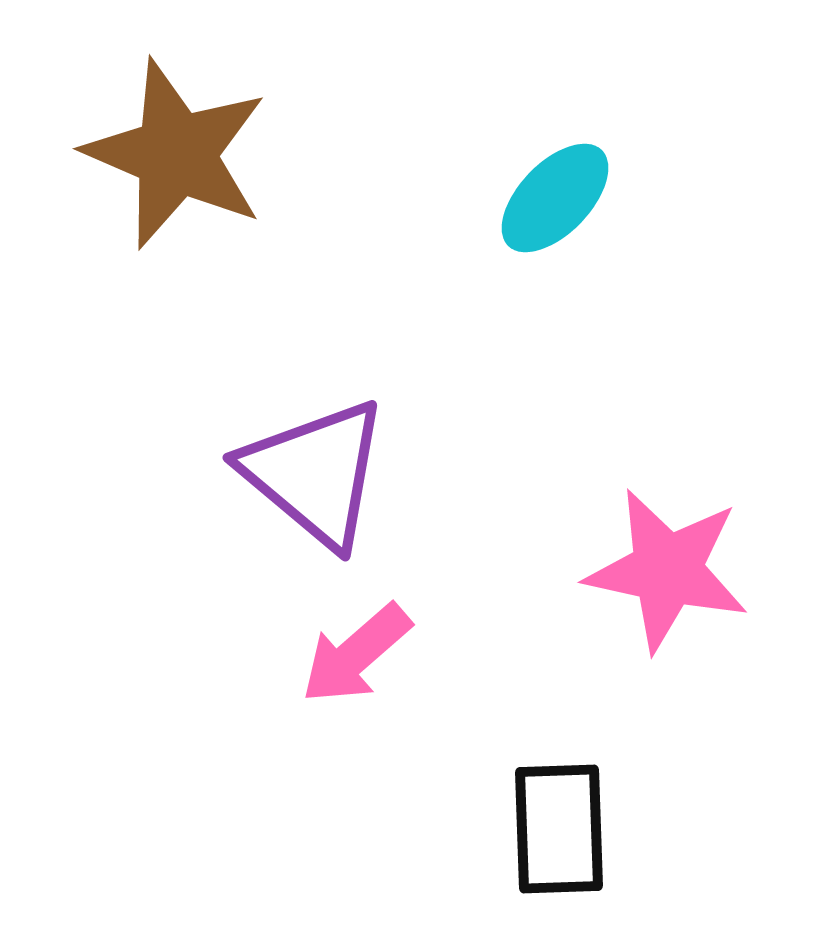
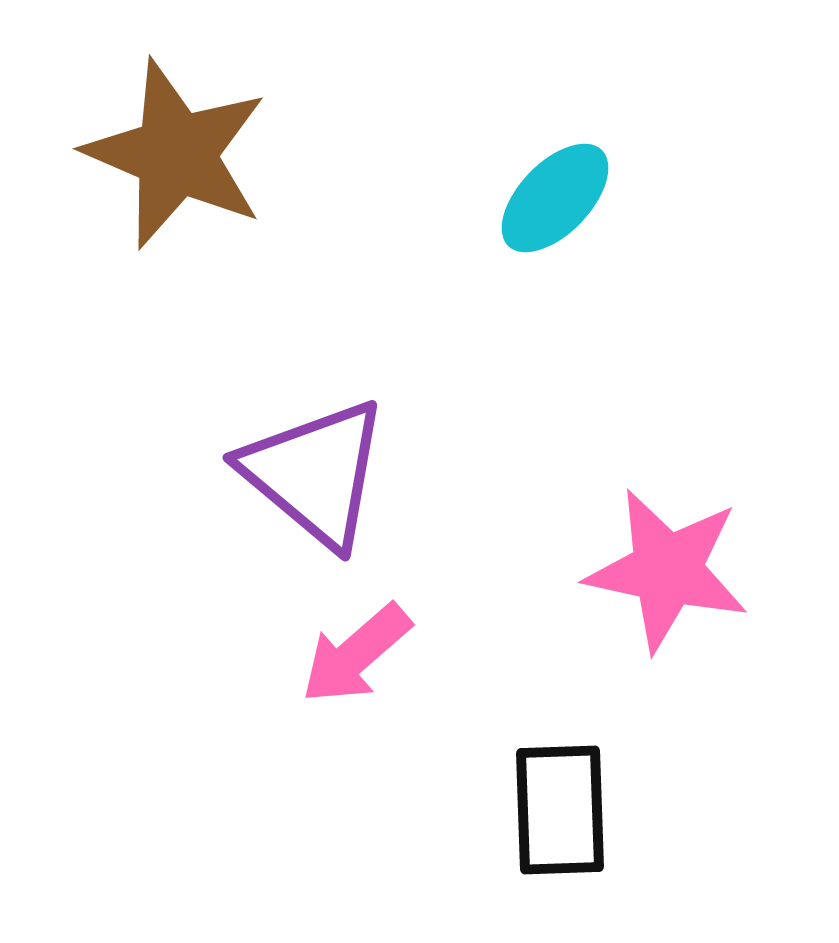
black rectangle: moved 1 px right, 19 px up
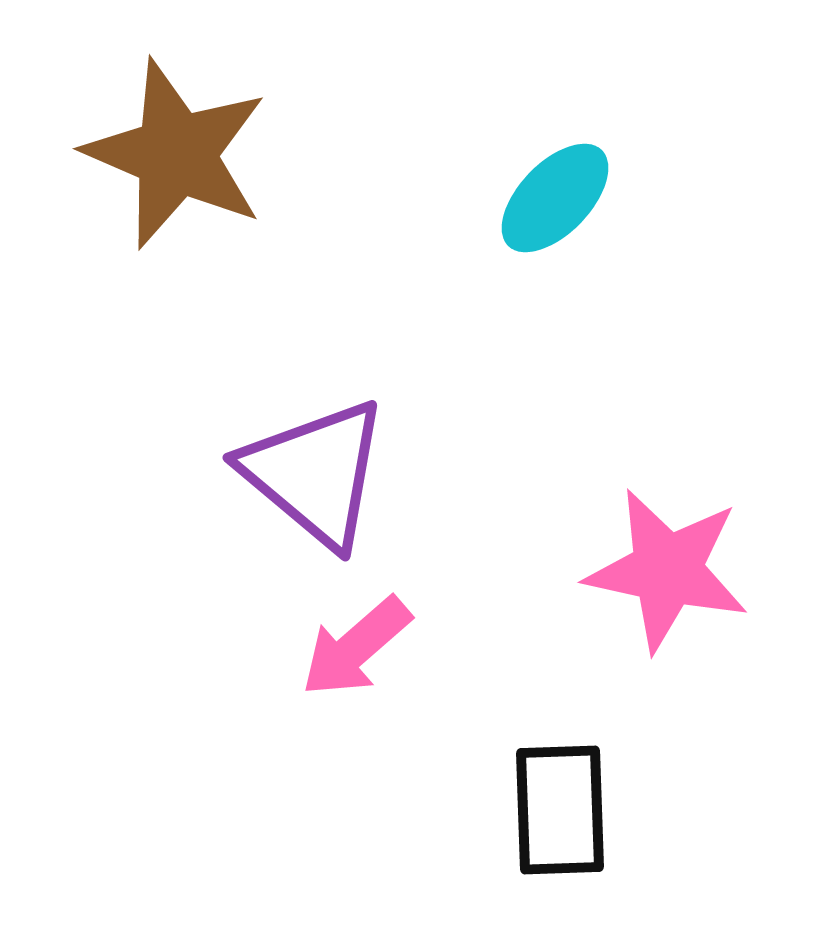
pink arrow: moved 7 px up
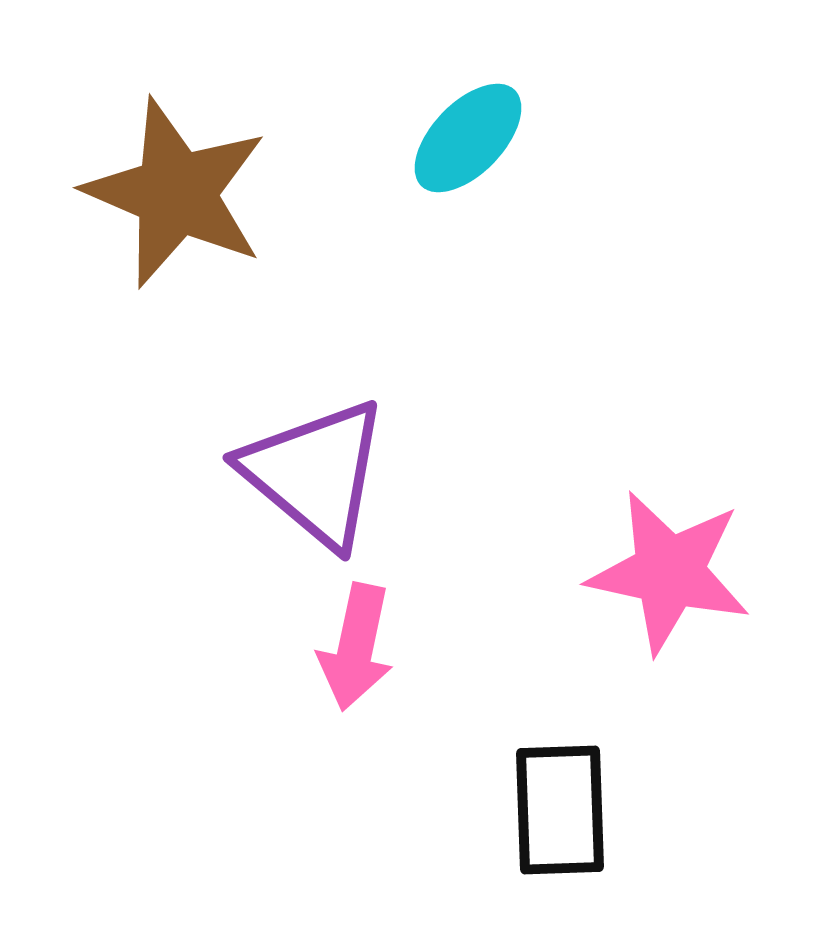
brown star: moved 39 px down
cyan ellipse: moved 87 px left, 60 px up
pink star: moved 2 px right, 2 px down
pink arrow: rotated 37 degrees counterclockwise
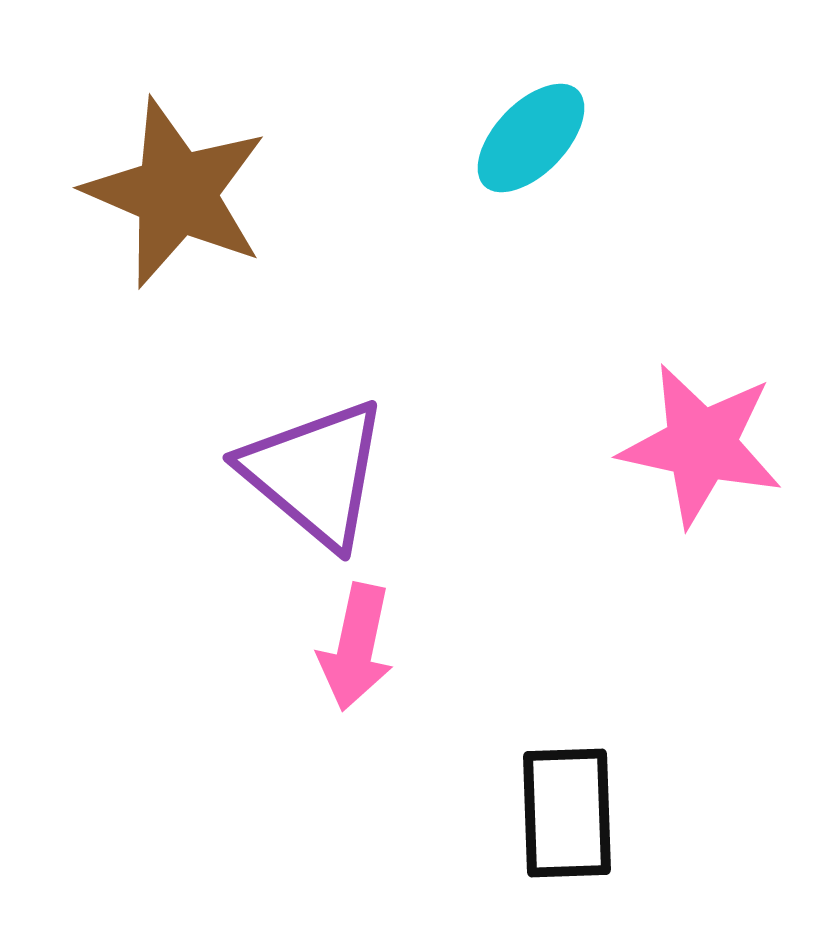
cyan ellipse: moved 63 px right
pink star: moved 32 px right, 127 px up
black rectangle: moved 7 px right, 3 px down
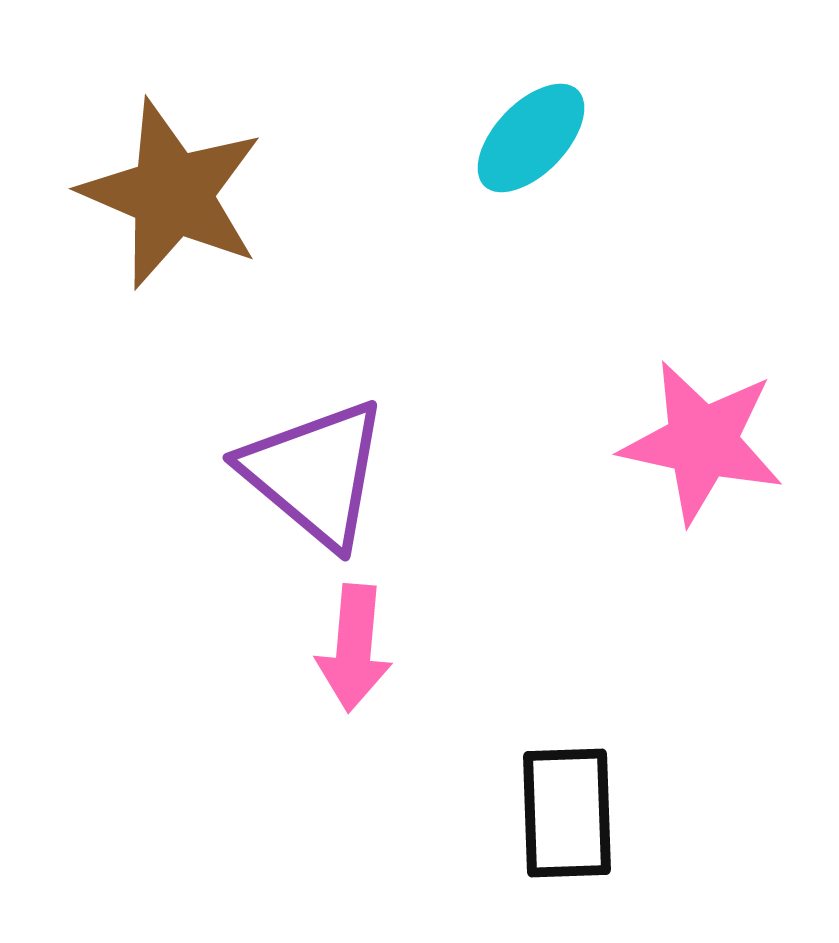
brown star: moved 4 px left, 1 px down
pink star: moved 1 px right, 3 px up
pink arrow: moved 2 px left, 1 px down; rotated 7 degrees counterclockwise
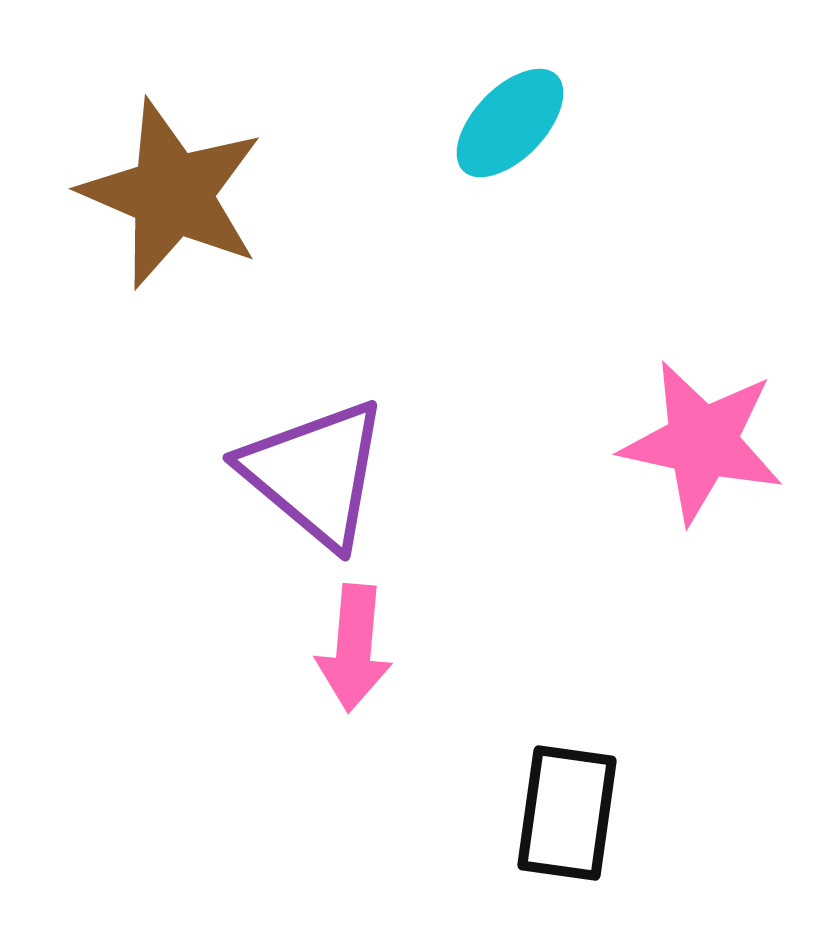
cyan ellipse: moved 21 px left, 15 px up
black rectangle: rotated 10 degrees clockwise
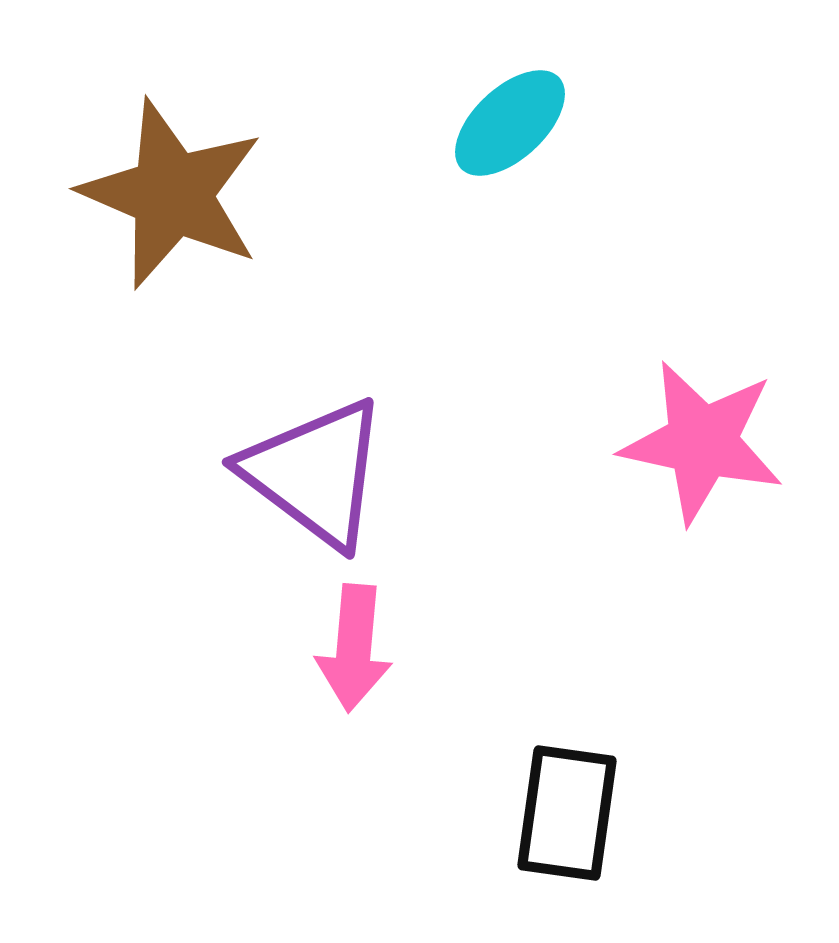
cyan ellipse: rotated 3 degrees clockwise
purple triangle: rotated 3 degrees counterclockwise
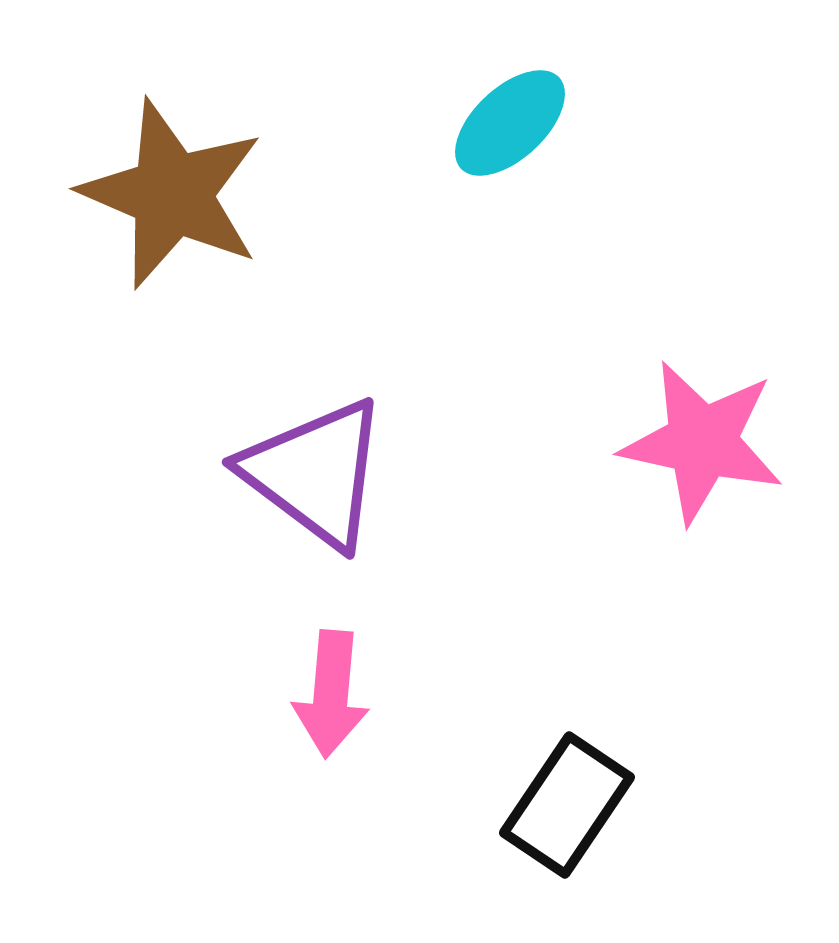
pink arrow: moved 23 px left, 46 px down
black rectangle: moved 8 px up; rotated 26 degrees clockwise
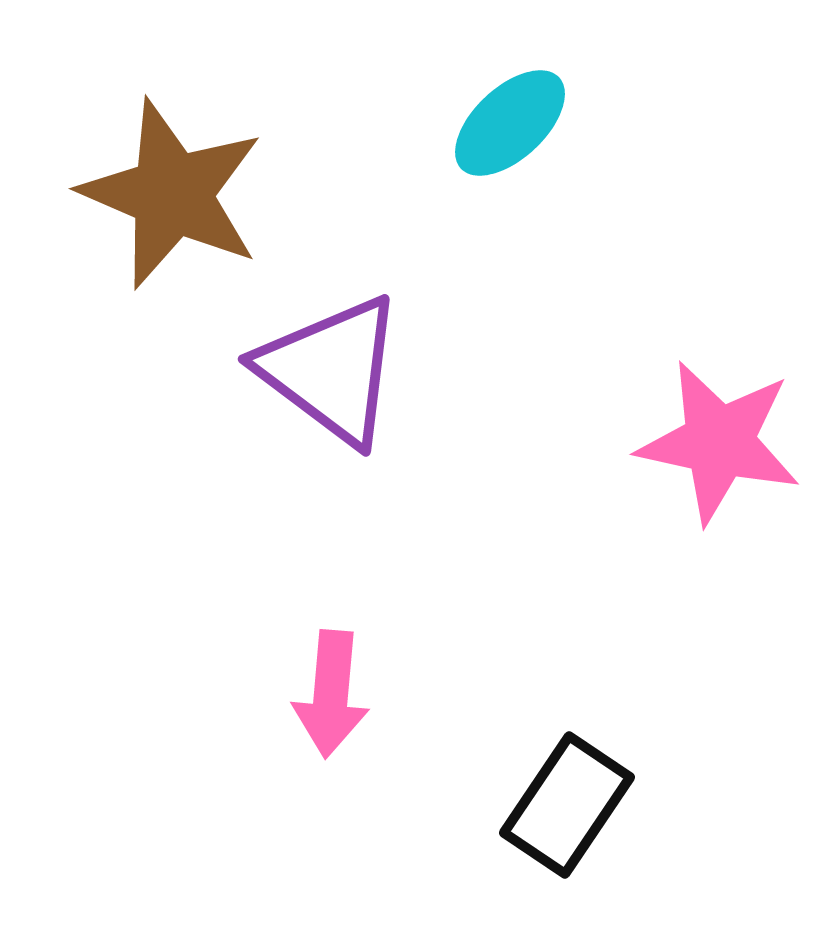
pink star: moved 17 px right
purple triangle: moved 16 px right, 103 px up
